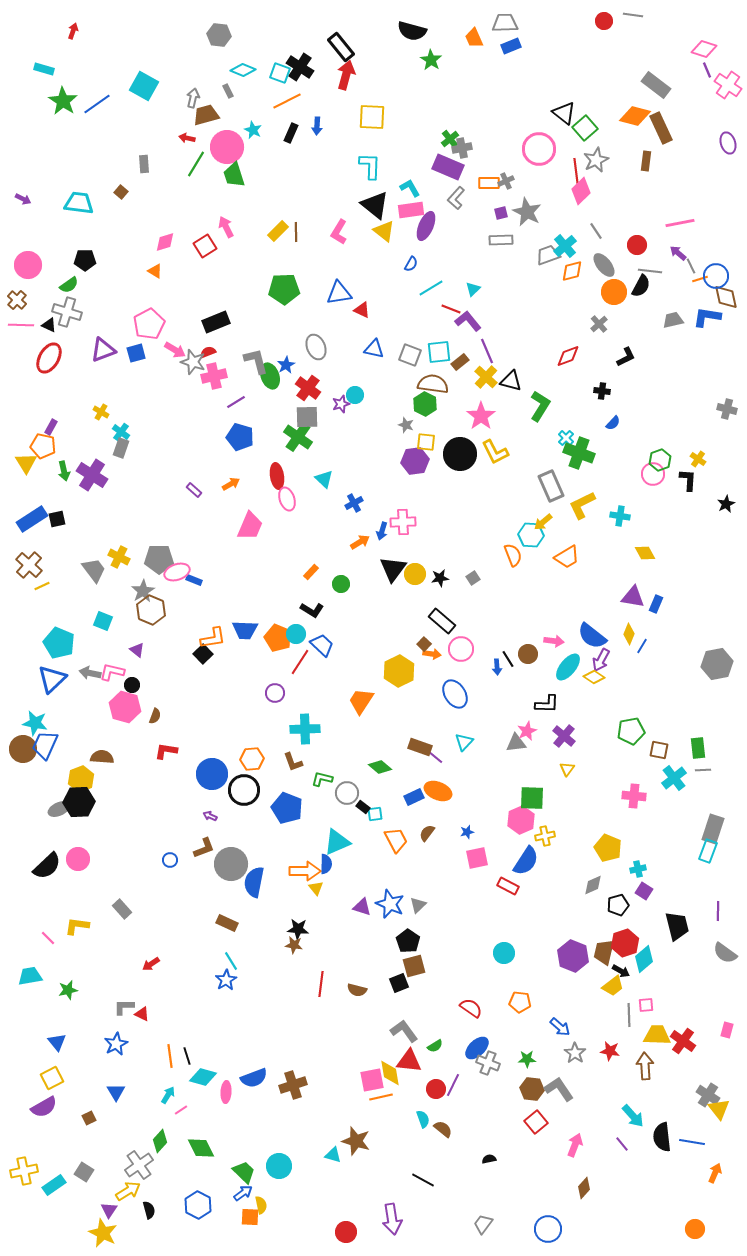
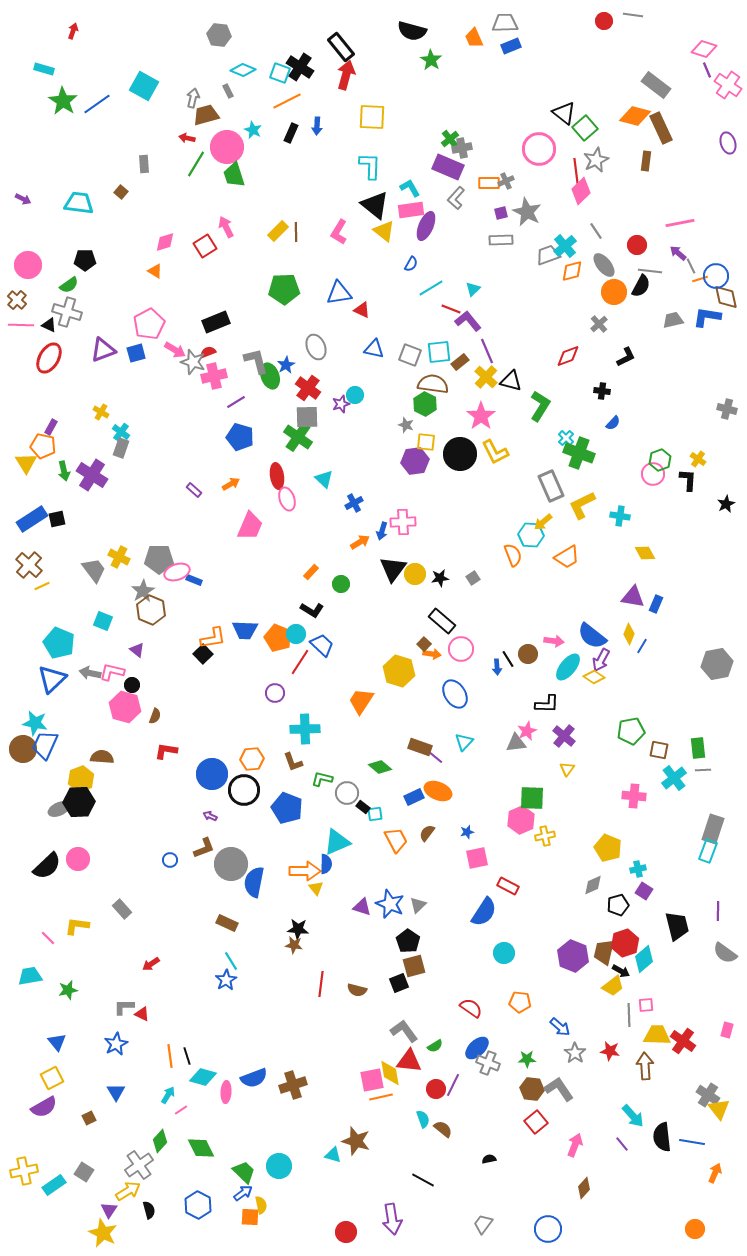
yellow hexagon at (399, 671): rotated 16 degrees counterclockwise
blue semicircle at (526, 861): moved 42 px left, 51 px down
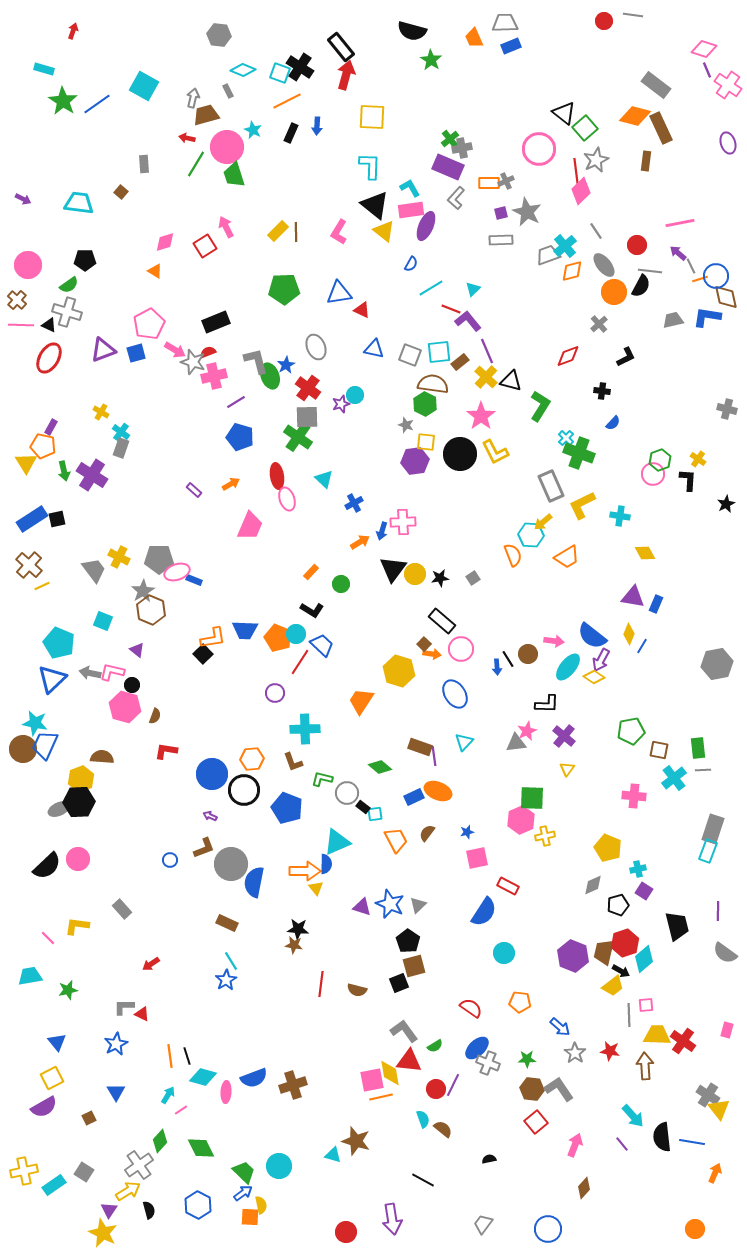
purple line at (434, 756): rotated 42 degrees clockwise
